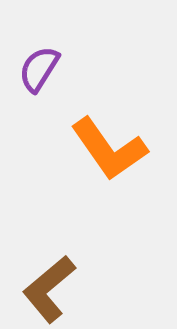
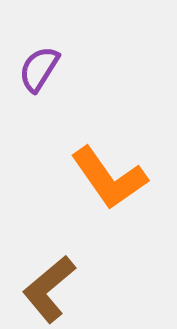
orange L-shape: moved 29 px down
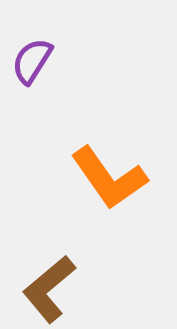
purple semicircle: moved 7 px left, 8 px up
